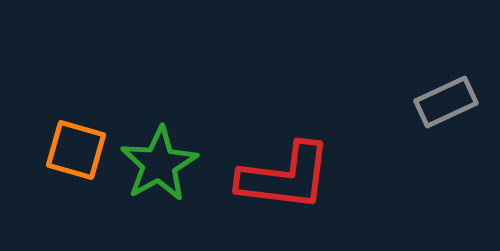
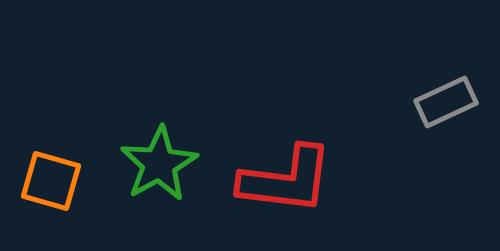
orange square: moved 25 px left, 31 px down
red L-shape: moved 1 px right, 3 px down
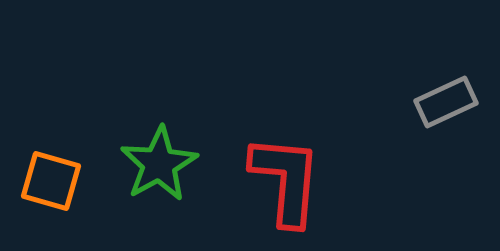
red L-shape: rotated 92 degrees counterclockwise
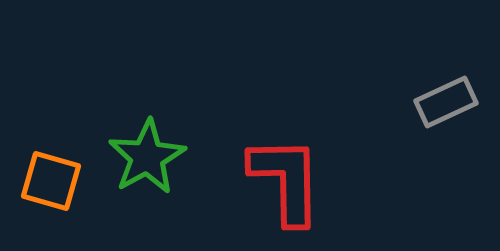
green star: moved 12 px left, 7 px up
red L-shape: rotated 6 degrees counterclockwise
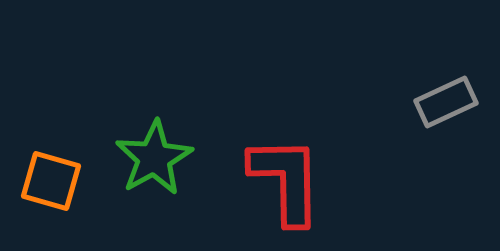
green star: moved 7 px right, 1 px down
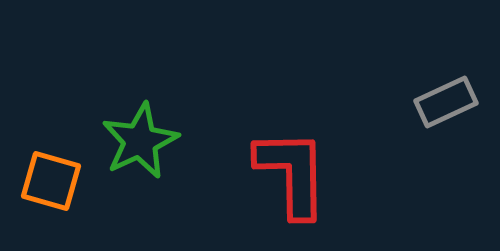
green star: moved 14 px left, 17 px up; rotated 4 degrees clockwise
red L-shape: moved 6 px right, 7 px up
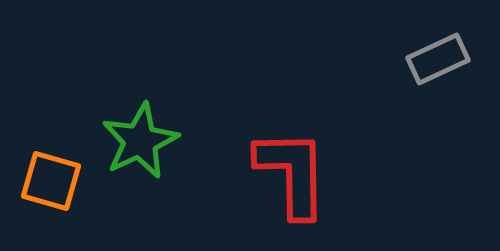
gray rectangle: moved 8 px left, 43 px up
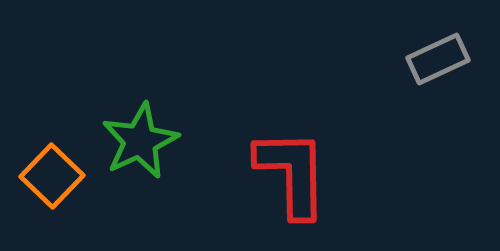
orange square: moved 1 px right, 5 px up; rotated 28 degrees clockwise
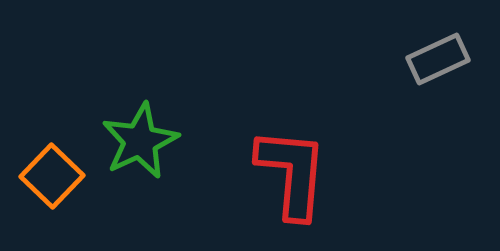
red L-shape: rotated 6 degrees clockwise
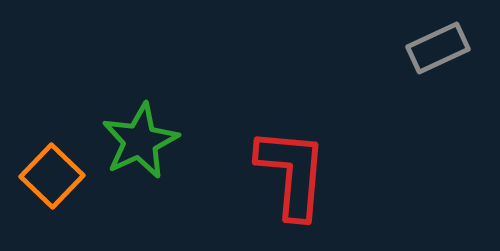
gray rectangle: moved 11 px up
